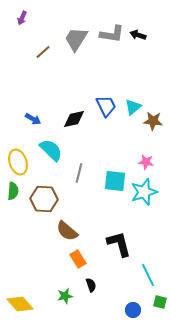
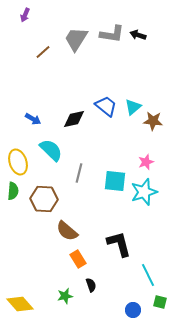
purple arrow: moved 3 px right, 3 px up
blue trapezoid: rotated 25 degrees counterclockwise
pink star: rotated 28 degrees counterclockwise
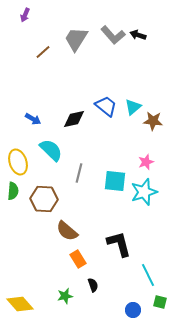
gray L-shape: moved 1 px right, 1 px down; rotated 40 degrees clockwise
black semicircle: moved 2 px right
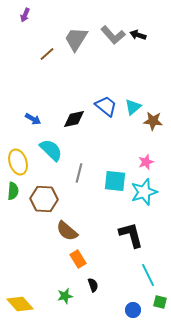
brown line: moved 4 px right, 2 px down
black L-shape: moved 12 px right, 9 px up
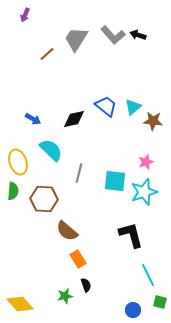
black semicircle: moved 7 px left
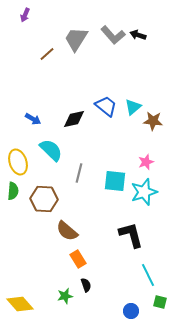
blue circle: moved 2 px left, 1 px down
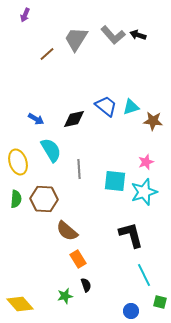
cyan triangle: moved 2 px left; rotated 24 degrees clockwise
blue arrow: moved 3 px right
cyan semicircle: rotated 15 degrees clockwise
gray line: moved 4 px up; rotated 18 degrees counterclockwise
green semicircle: moved 3 px right, 8 px down
cyan line: moved 4 px left
